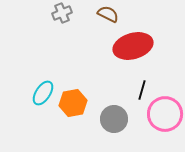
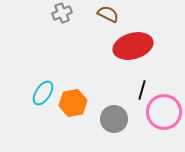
pink circle: moved 1 px left, 2 px up
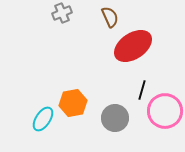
brown semicircle: moved 2 px right, 3 px down; rotated 40 degrees clockwise
red ellipse: rotated 18 degrees counterclockwise
cyan ellipse: moved 26 px down
pink circle: moved 1 px right, 1 px up
gray circle: moved 1 px right, 1 px up
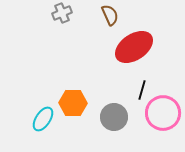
brown semicircle: moved 2 px up
red ellipse: moved 1 px right, 1 px down
orange hexagon: rotated 12 degrees clockwise
pink circle: moved 2 px left, 2 px down
gray circle: moved 1 px left, 1 px up
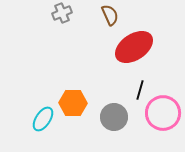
black line: moved 2 px left
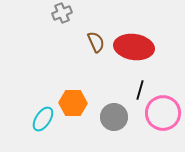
brown semicircle: moved 14 px left, 27 px down
red ellipse: rotated 42 degrees clockwise
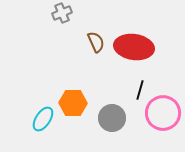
gray circle: moved 2 px left, 1 px down
